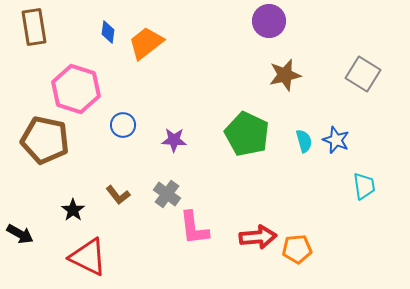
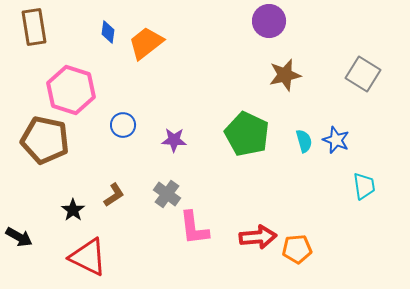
pink hexagon: moved 5 px left, 1 px down
brown L-shape: moved 4 px left; rotated 85 degrees counterclockwise
black arrow: moved 1 px left, 3 px down
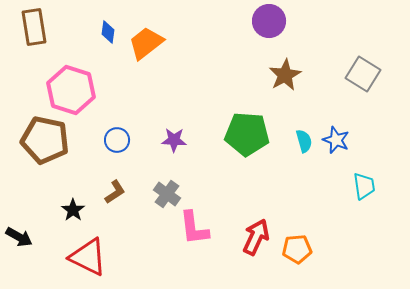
brown star: rotated 16 degrees counterclockwise
blue circle: moved 6 px left, 15 px down
green pentagon: rotated 21 degrees counterclockwise
brown L-shape: moved 1 px right, 3 px up
red arrow: moved 2 px left; rotated 60 degrees counterclockwise
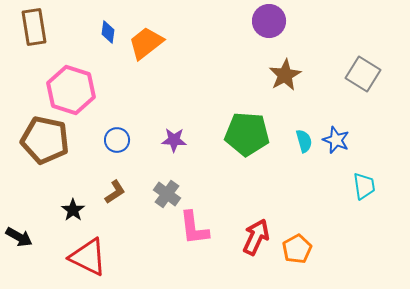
orange pentagon: rotated 24 degrees counterclockwise
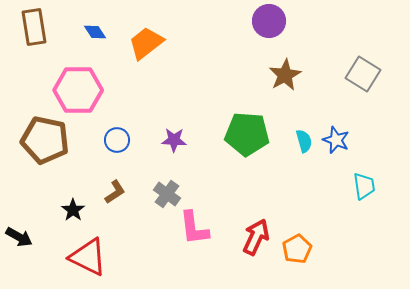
blue diamond: moved 13 px left; rotated 40 degrees counterclockwise
pink hexagon: moved 7 px right; rotated 18 degrees counterclockwise
